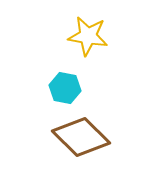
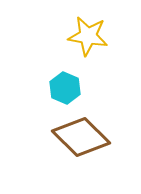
cyan hexagon: rotated 12 degrees clockwise
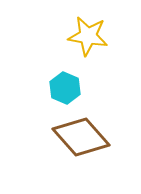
brown diamond: rotated 4 degrees clockwise
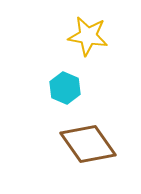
brown diamond: moved 7 px right, 7 px down; rotated 6 degrees clockwise
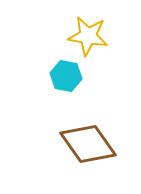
cyan hexagon: moved 1 px right, 12 px up; rotated 12 degrees counterclockwise
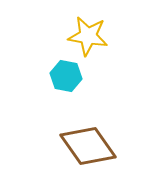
brown diamond: moved 2 px down
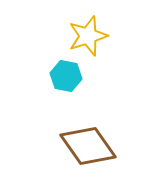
yellow star: rotated 27 degrees counterclockwise
